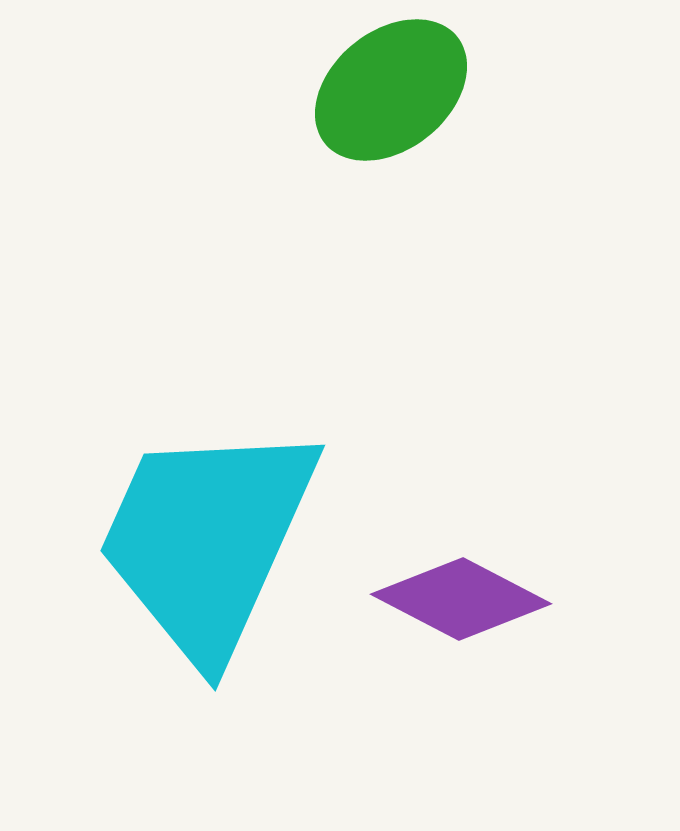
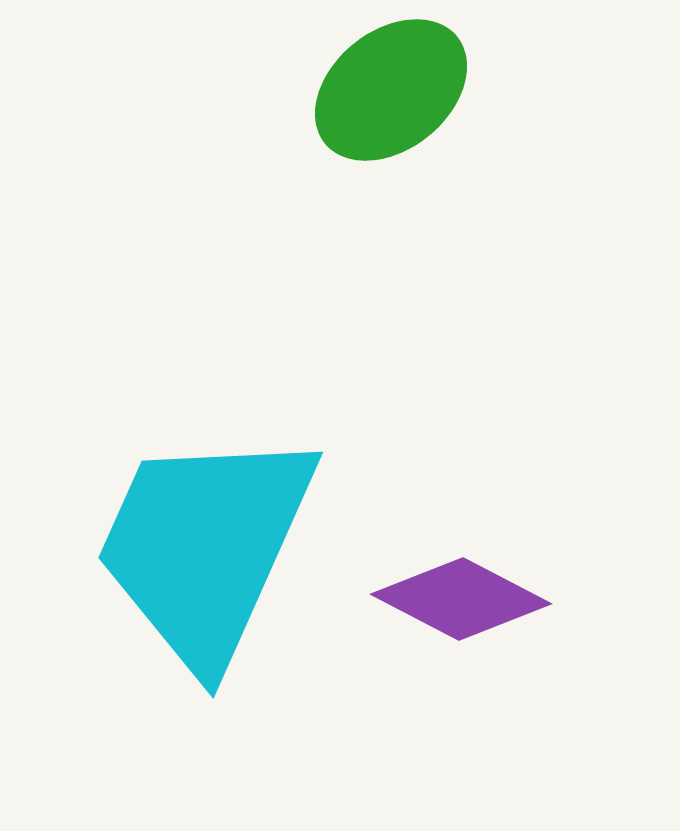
cyan trapezoid: moved 2 px left, 7 px down
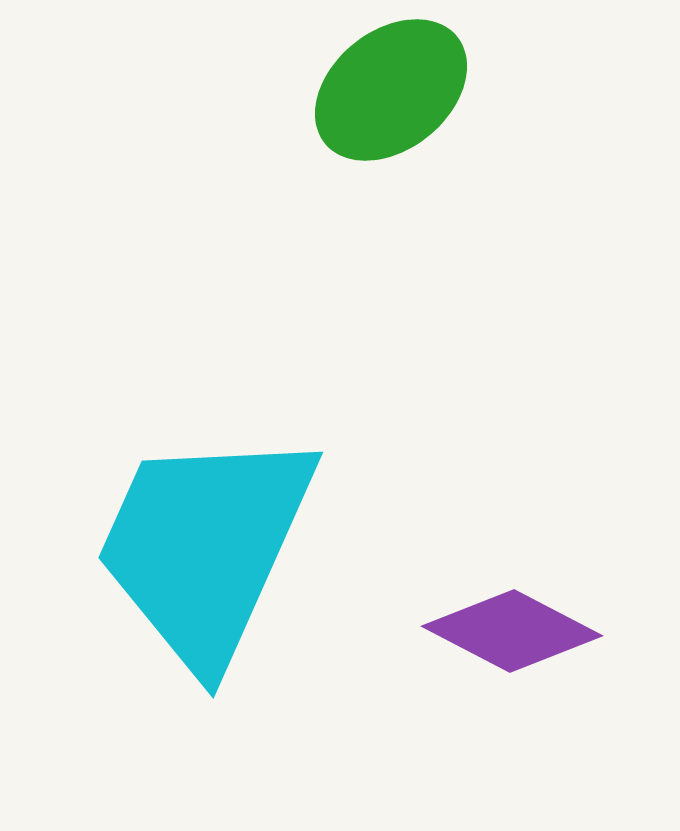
purple diamond: moved 51 px right, 32 px down
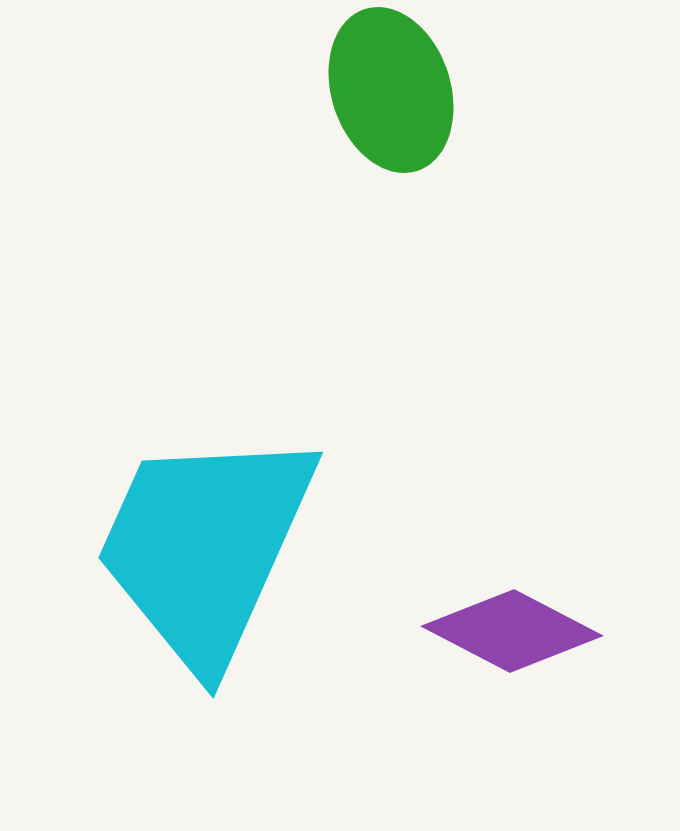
green ellipse: rotated 69 degrees counterclockwise
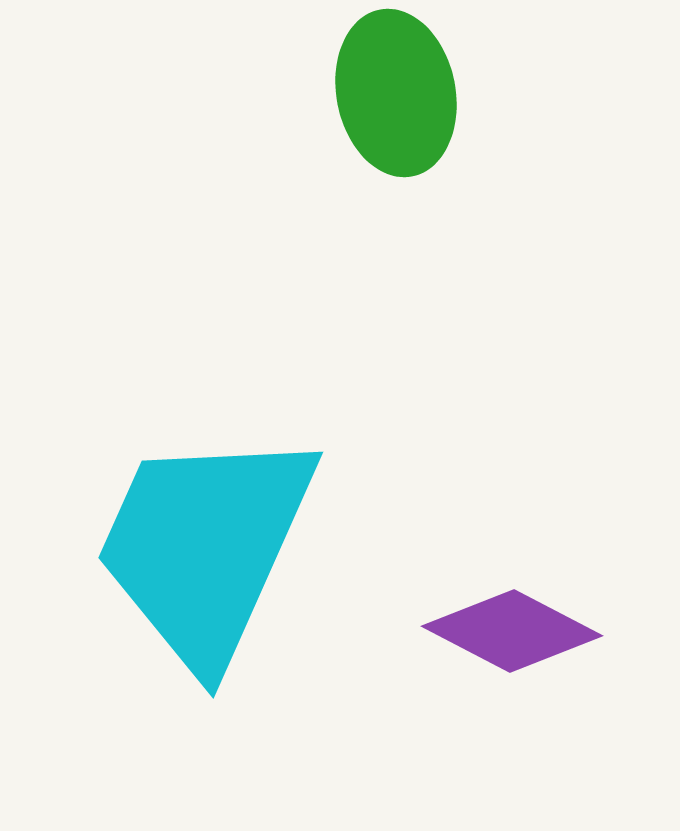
green ellipse: moved 5 px right, 3 px down; rotated 7 degrees clockwise
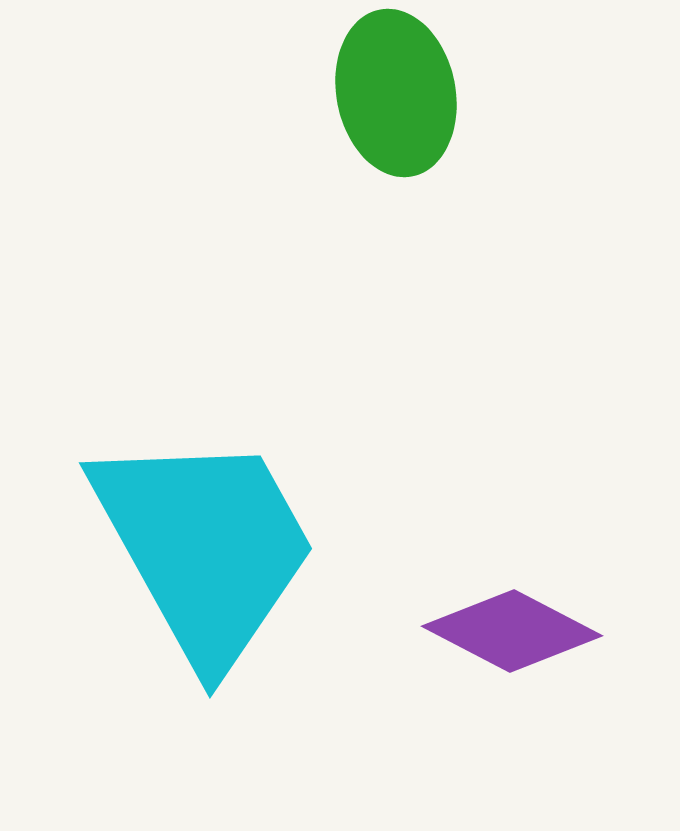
cyan trapezoid: rotated 127 degrees clockwise
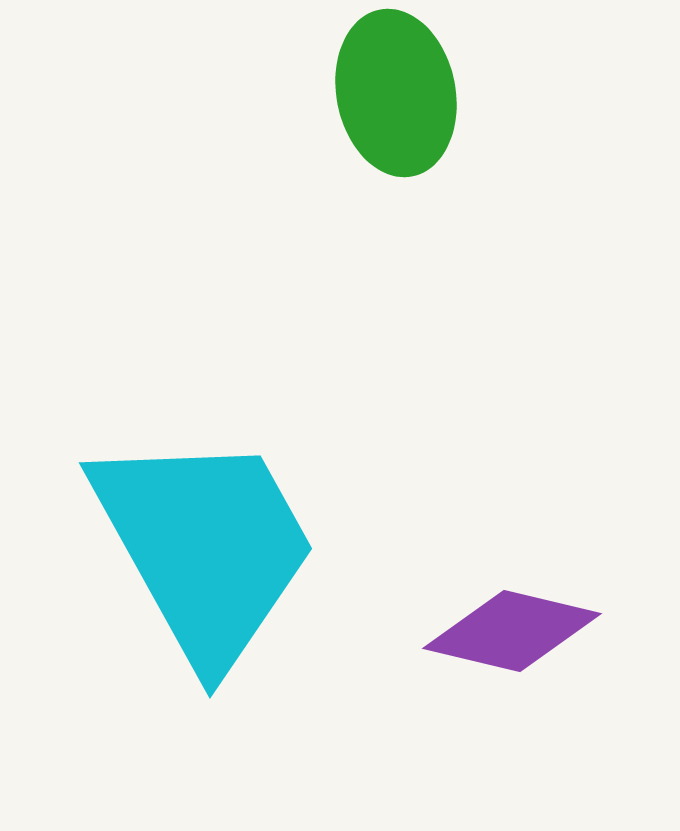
purple diamond: rotated 14 degrees counterclockwise
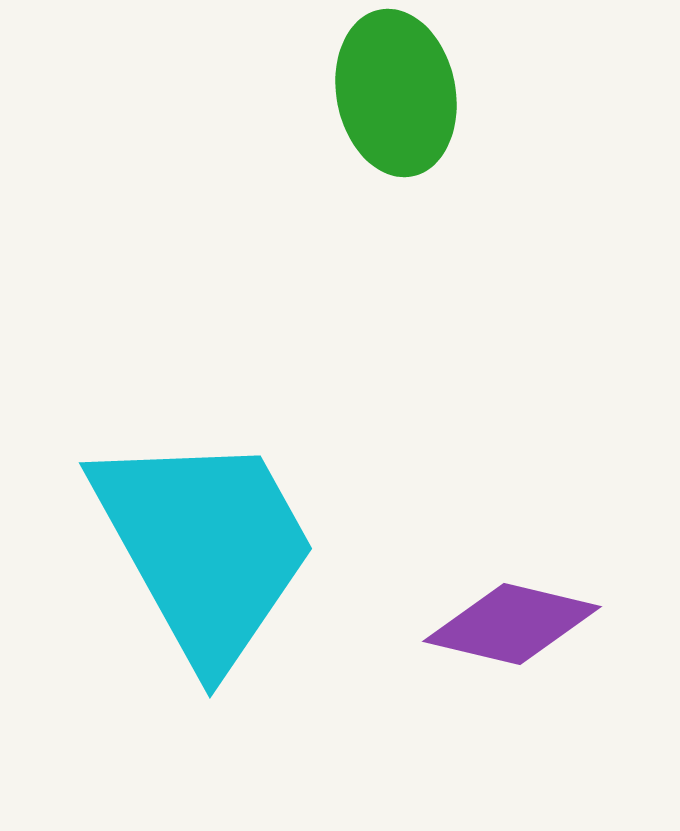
purple diamond: moved 7 px up
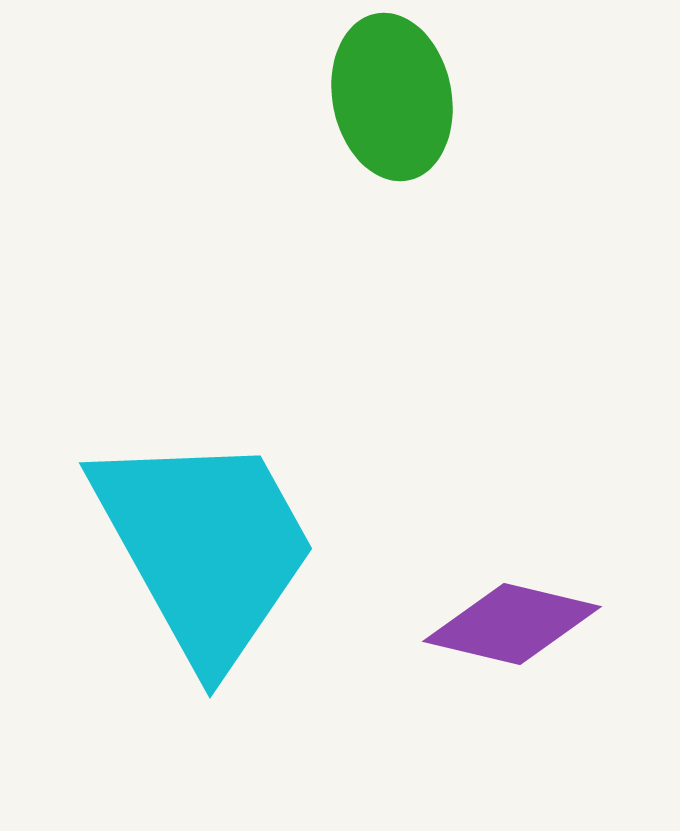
green ellipse: moved 4 px left, 4 px down
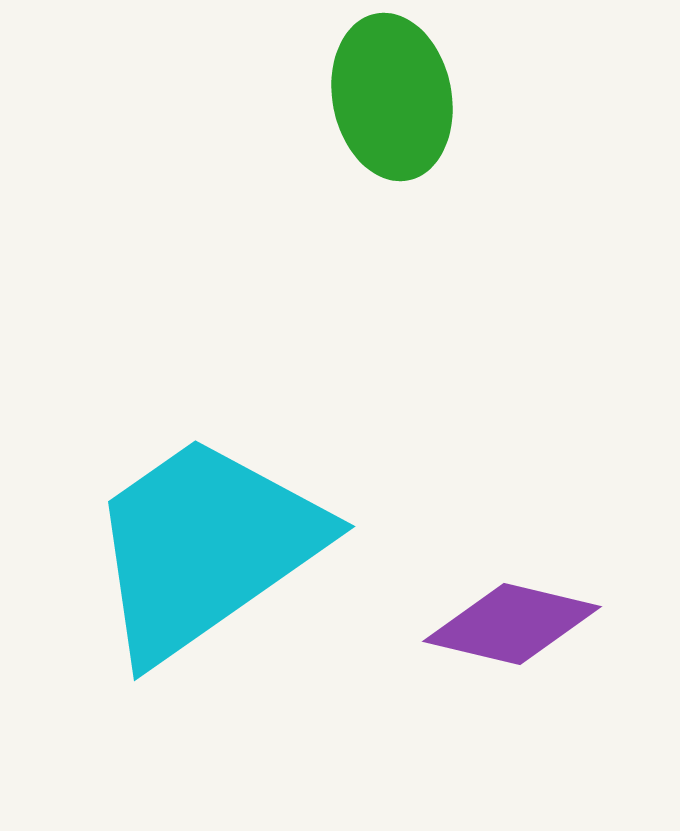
cyan trapezoid: rotated 96 degrees counterclockwise
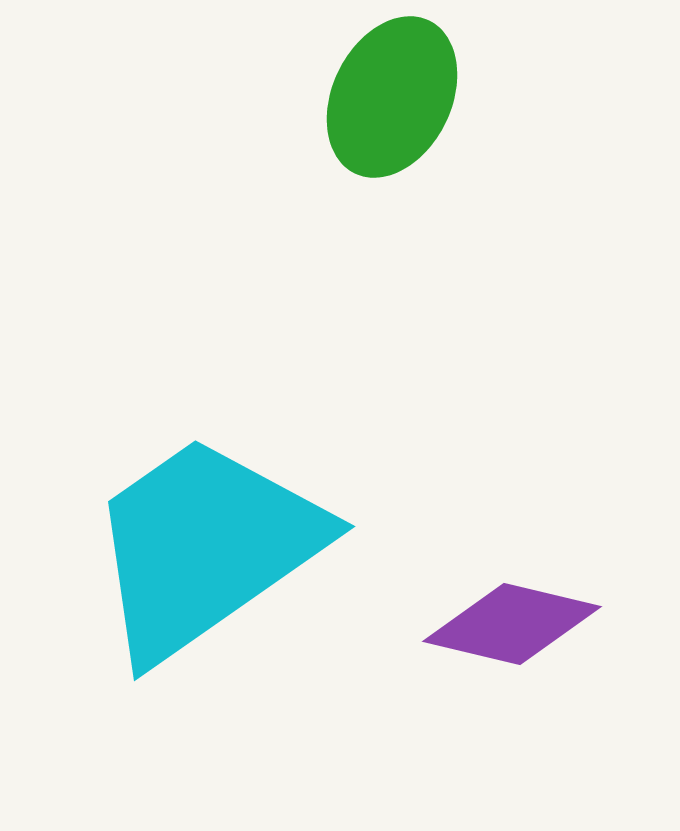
green ellipse: rotated 37 degrees clockwise
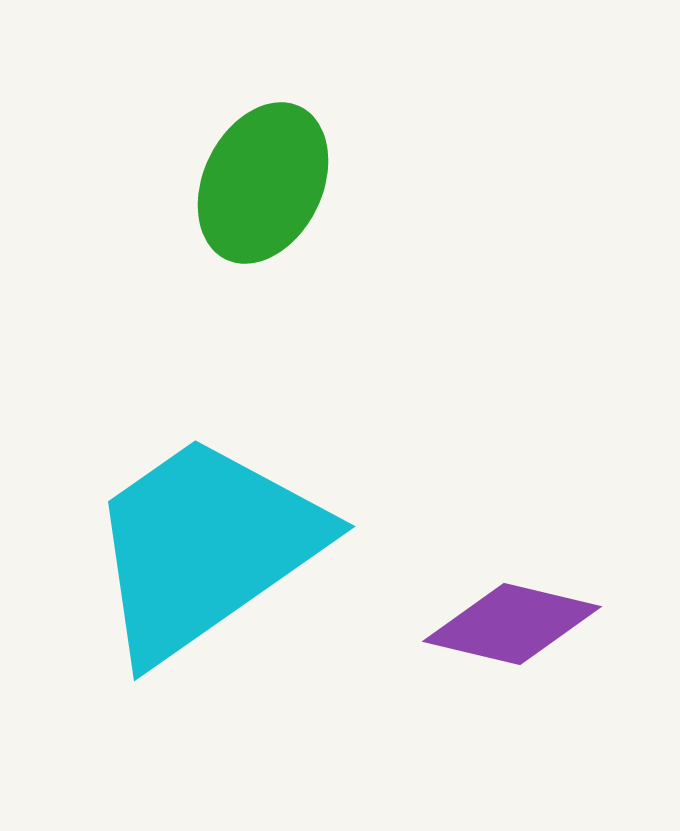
green ellipse: moved 129 px left, 86 px down
